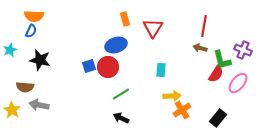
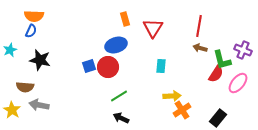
red line: moved 5 px left
cyan rectangle: moved 4 px up
green line: moved 2 px left, 2 px down
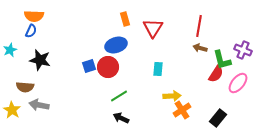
cyan rectangle: moved 3 px left, 3 px down
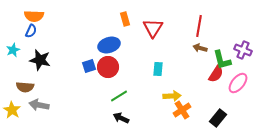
blue ellipse: moved 7 px left
cyan star: moved 3 px right
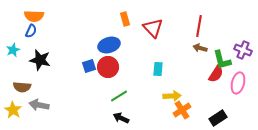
red triangle: rotated 15 degrees counterclockwise
pink ellipse: rotated 25 degrees counterclockwise
brown semicircle: moved 3 px left
yellow star: moved 1 px right
black rectangle: rotated 18 degrees clockwise
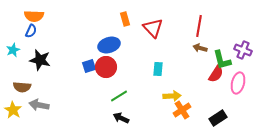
red circle: moved 2 px left
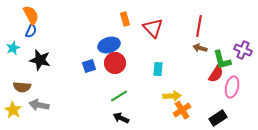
orange semicircle: moved 3 px left, 1 px up; rotated 120 degrees counterclockwise
cyan star: moved 2 px up
red circle: moved 9 px right, 4 px up
pink ellipse: moved 6 px left, 4 px down
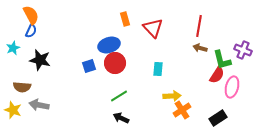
red semicircle: moved 1 px right, 1 px down
yellow star: rotated 12 degrees counterclockwise
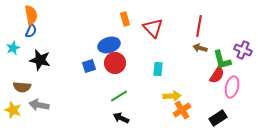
orange semicircle: rotated 18 degrees clockwise
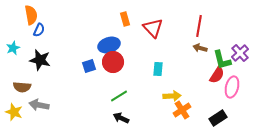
blue semicircle: moved 8 px right, 1 px up
purple cross: moved 3 px left, 3 px down; rotated 24 degrees clockwise
red circle: moved 2 px left, 1 px up
yellow star: moved 1 px right, 2 px down
